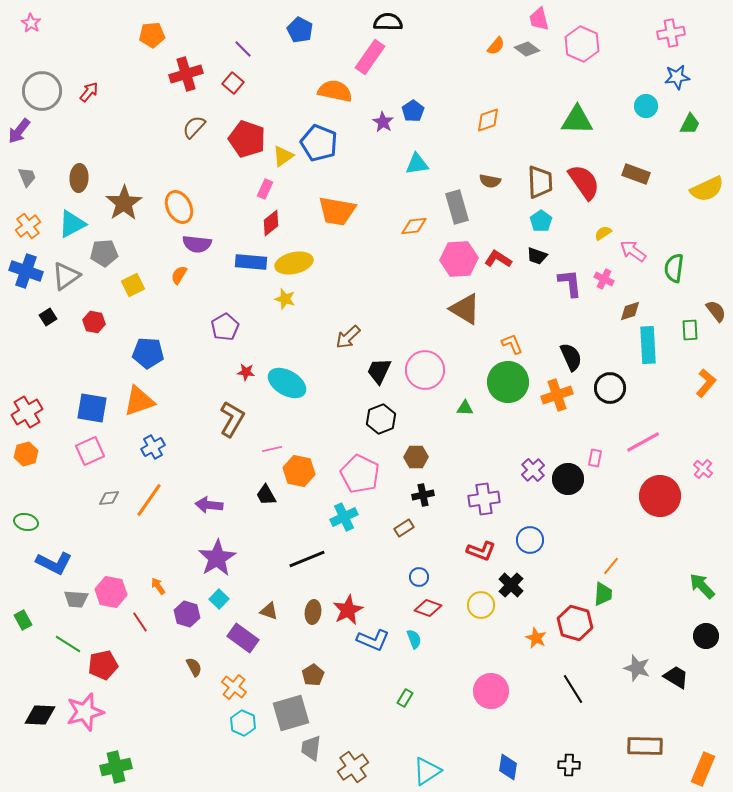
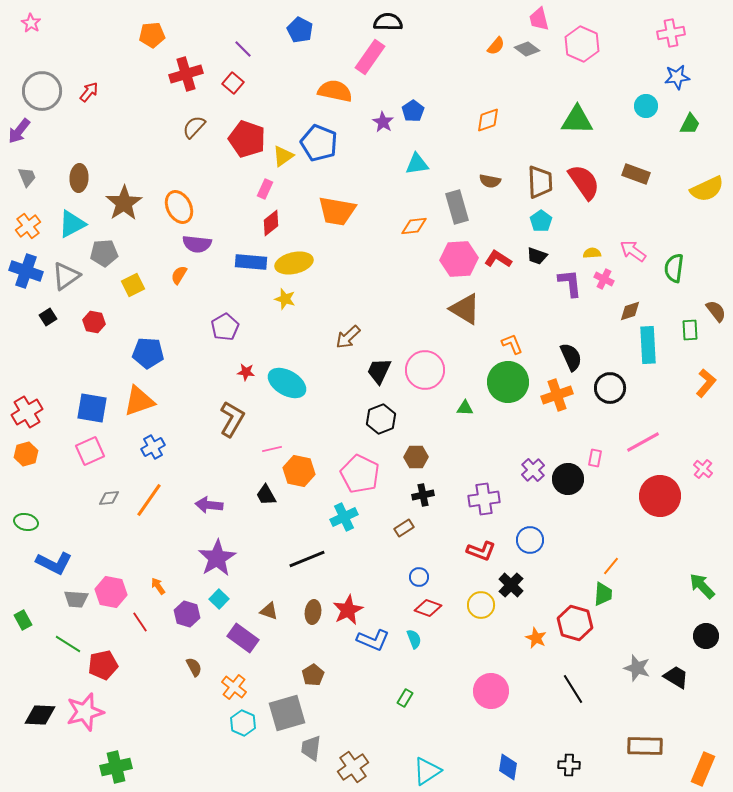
yellow semicircle at (603, 233): moved 11 px left, 20 px down; rotated 30 degrees clockwise
gray square at (291, 713): moved 4 px left
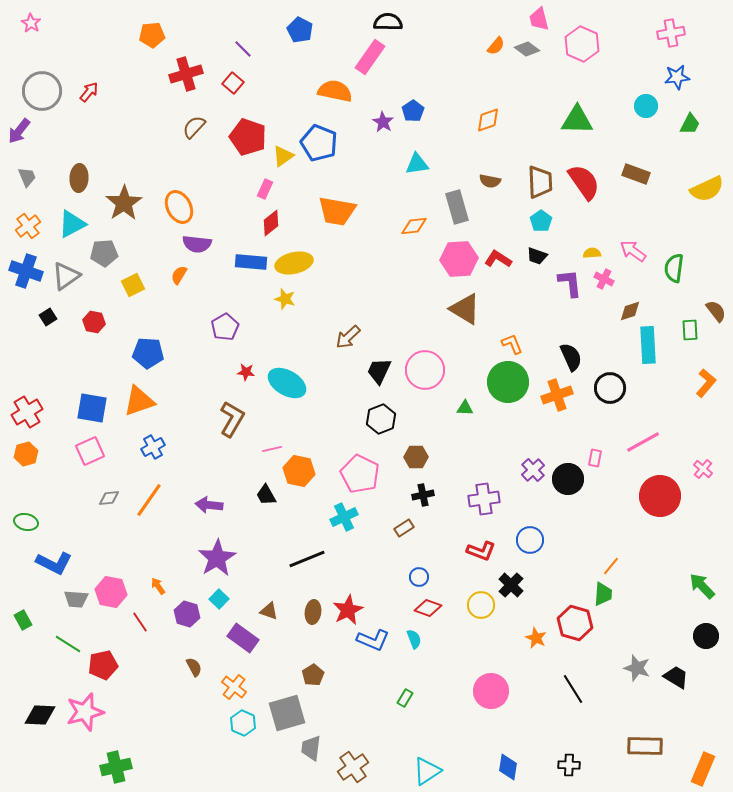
red pentagon at (247, 139): moved 1 px right, 2 px up
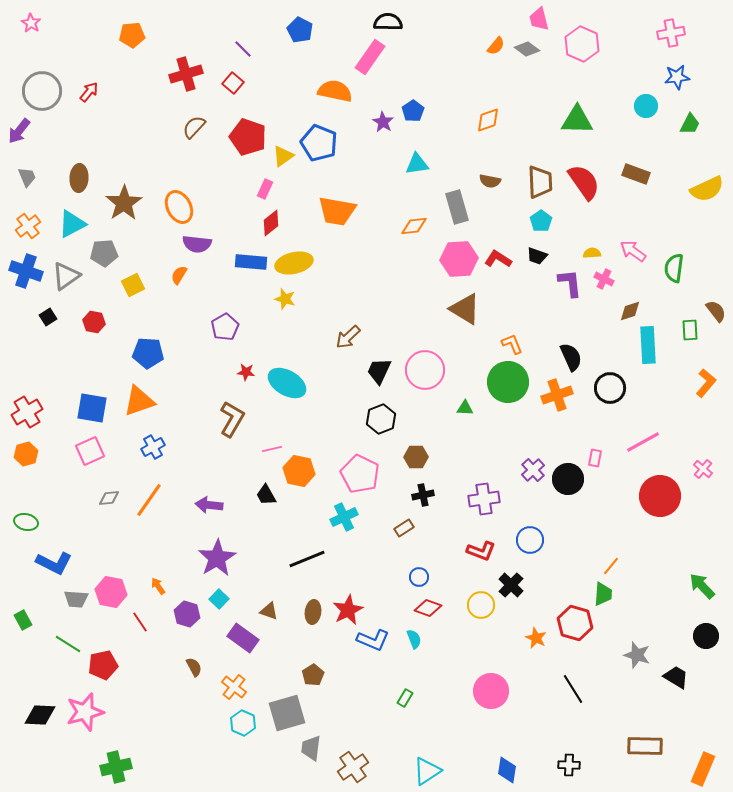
orange pentagon at (152, 35): moved 20 px left
gray star at (637, 668): moved 13 px up
blue diamond at (508, 767): moved 1 px left, 3 px down
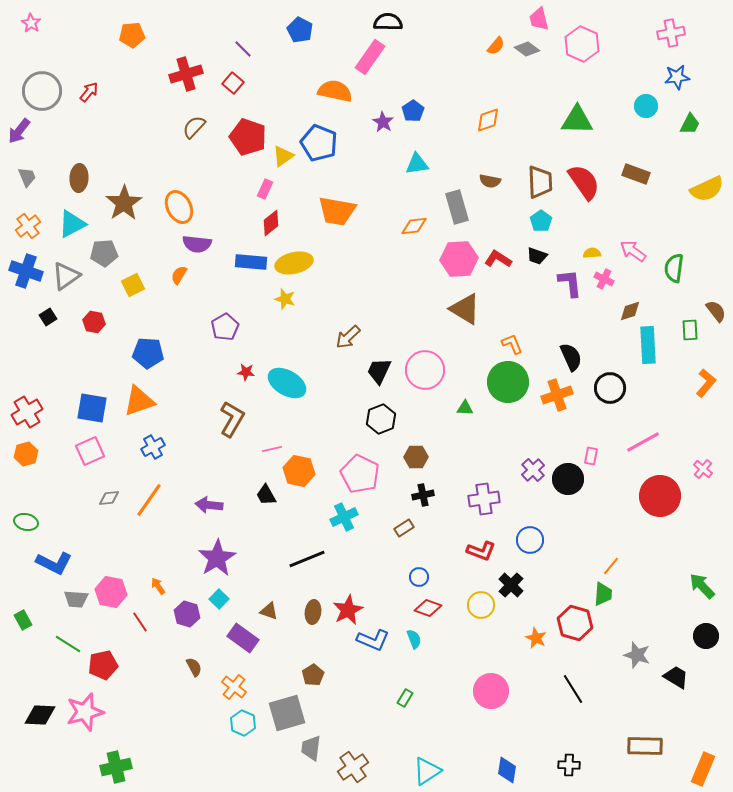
pink rectangle at (595, 458): moved 4 px left, 2 px up
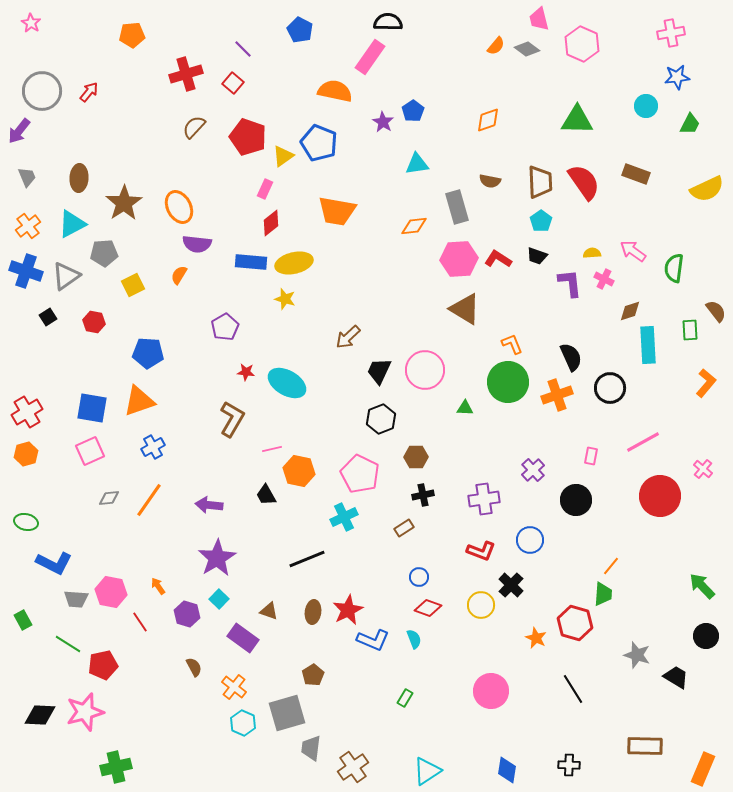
black circle at (568, 479): moved 8 px right, 21 px down
